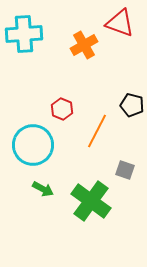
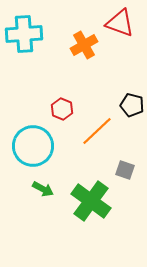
orange line: rotated 20 degrees clockwise
cyan circle: moved 1 px down
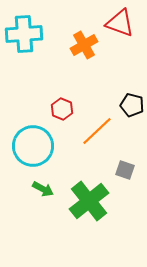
green cross: moved 2 px left; rotated 15 degrees clockwise
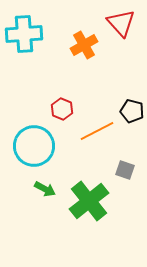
red triangle: moved 1 px right; rotated 28 degrees clockwise
black pentagon: moved 6 px down
orange line: rotated 16 degrees clockwise
cyan circle: moved 1 px right
green arrow: moved 2 px right
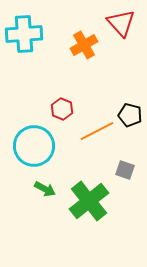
black pentagon: moved 2 px left, 4 px down
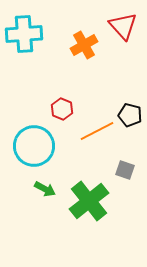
red triangle: moved 2 px right, 3 px down
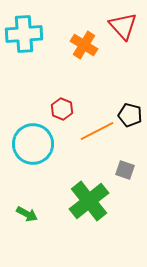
orange cross: rotated 28 degrees counterclockwise
cyan circle: moved 1 px left, 2 px up
green arrow: moved 18 px left, 25 px down
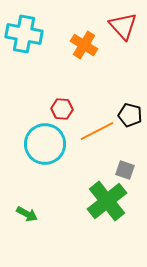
cyan cross: rotated 15 degrees clockwise
red hexagon: rotated 20 degrees counterclockwise
cyan circle: moved 12 px right
green cross: moved 18 px right
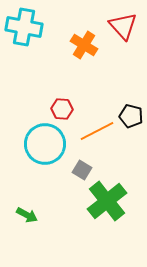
cyan cross: moved 7 px up
black pentagon: moved 1 px right, 1 px down
gray square: moved 43 px left; rotated 12 degrees clockwise
green arrow: moved 1 px down
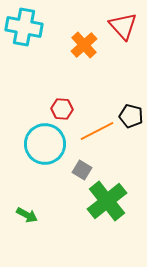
orange cross: rotated 16 degrees clockwise
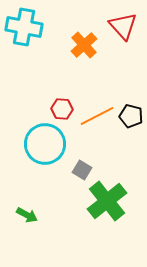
orange line: moved 15 px up
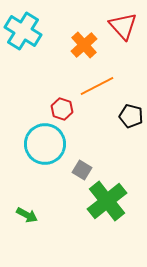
cyan cross: moved 1 px left, 4 px down; rotated 21 degrees clockwise
red hexagon: rotated 15 degrees clockwise
orange line: moved 30 px up
